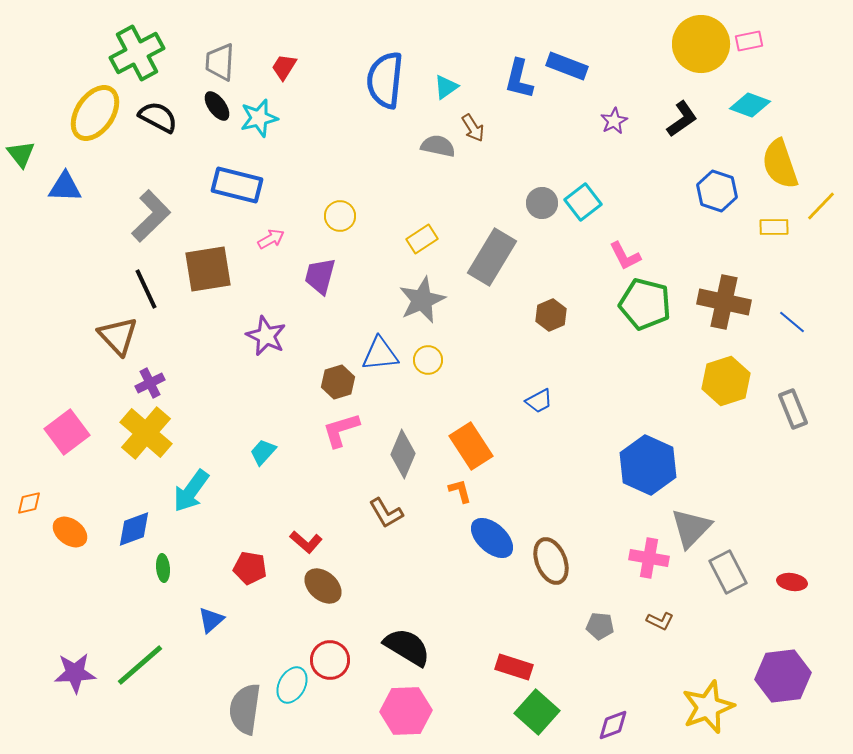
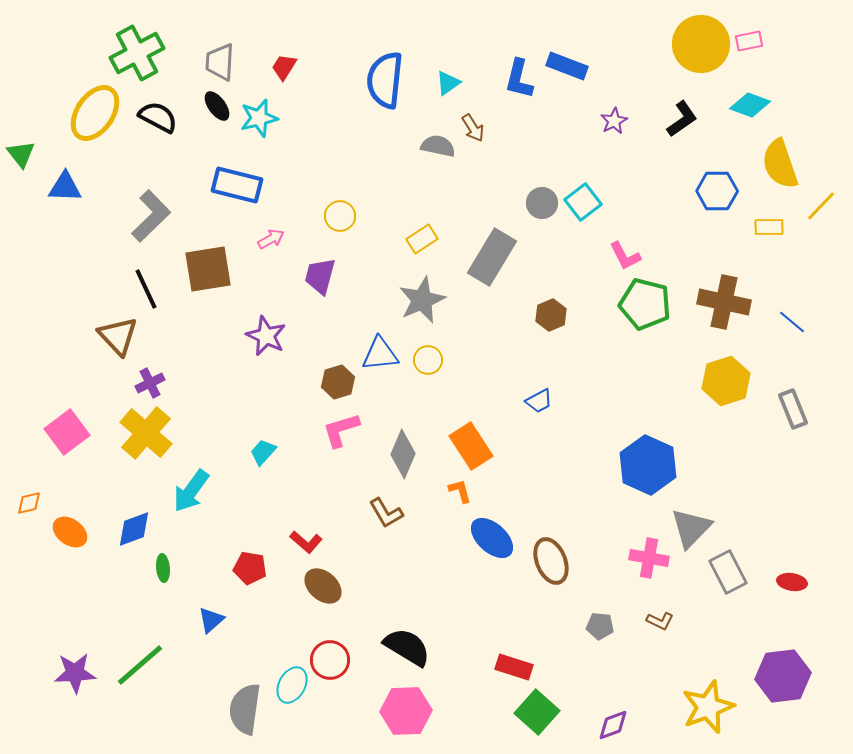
cyan triangle at (446, 87): moved 2 px right, 4 px up
blue hexagon at (717, 191): rotated 18 degrees counterclockwise
yellow rectangle at (774, 227): moved 5 px left
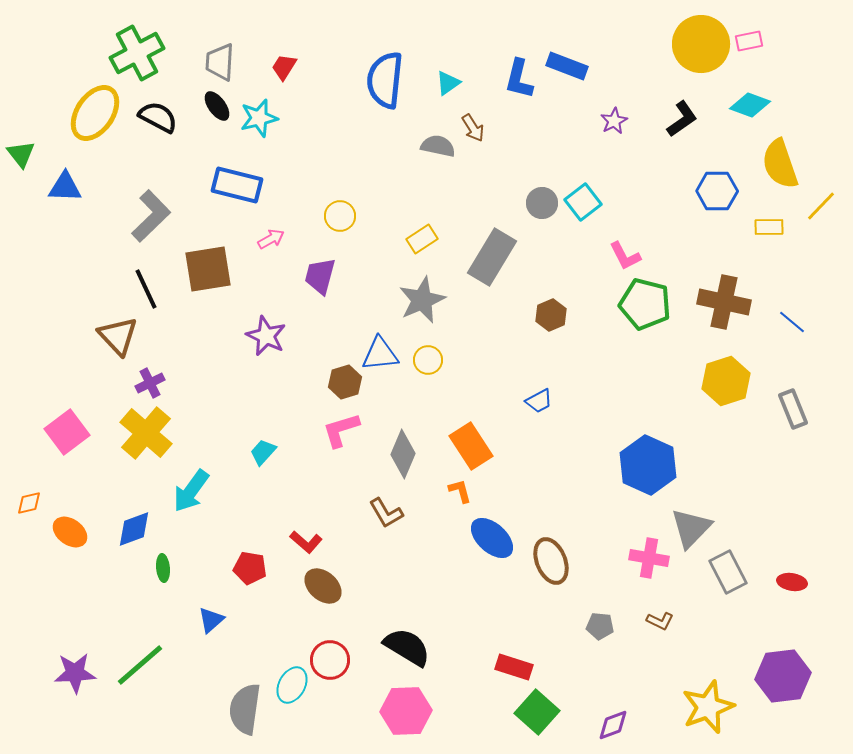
brown hexagon at (338, 382): moved 7 px right
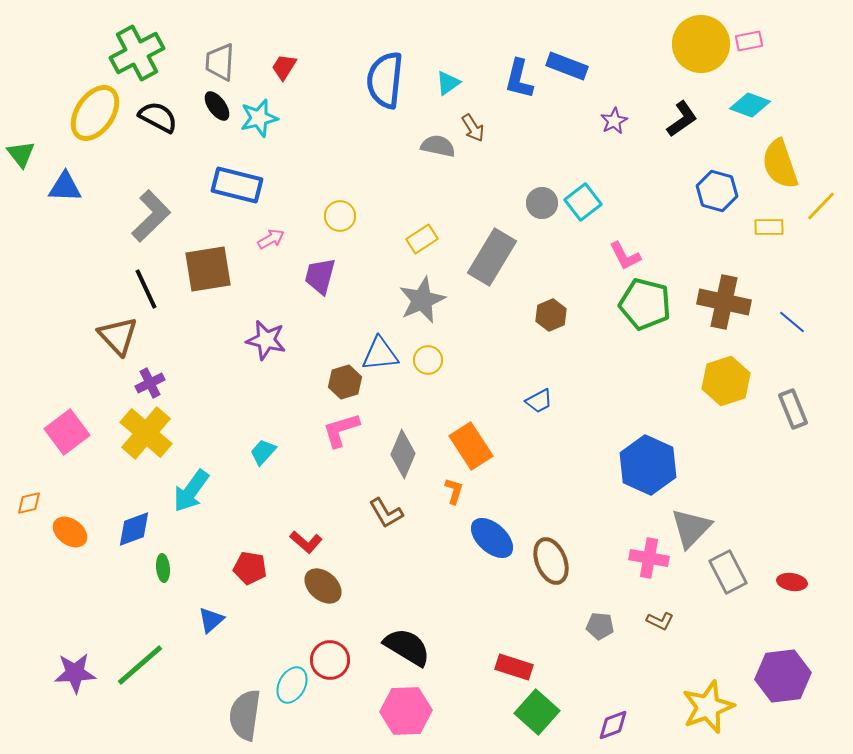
blue hexagon at (717, 191): rotated 15 degrees clockwise
purple star at (266, 336): moved 4 px down; rotated 12 degrees counterclockwise
orange L-shape at (460, 491): moved 6 px left; rotated 32 degrees clockwise
gray semicircle at (245, 709): moved 6 px down
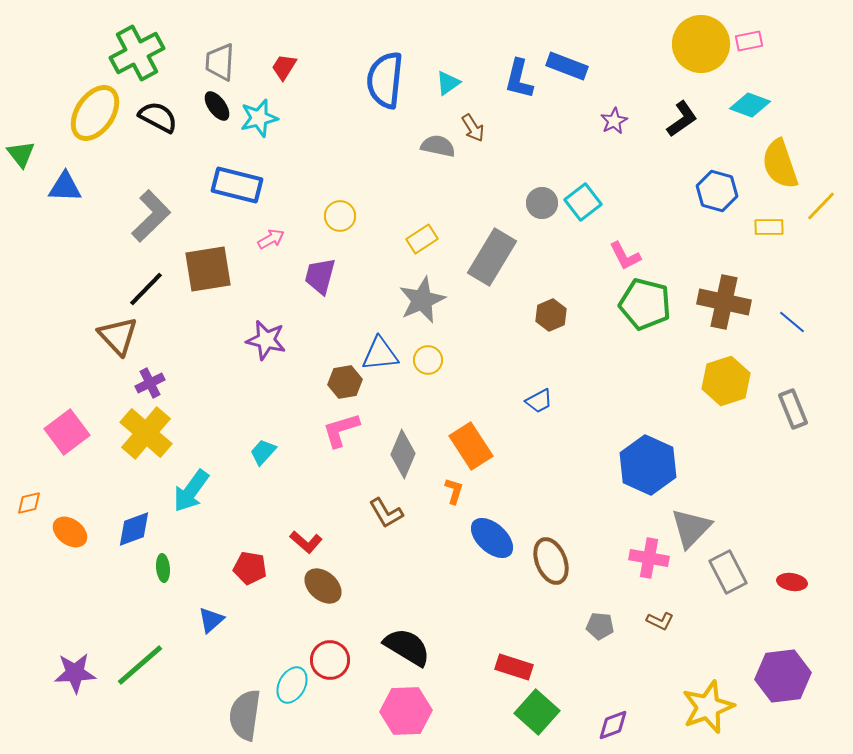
black line at (146, 289): rotated 69 degrees clockwise
brown hexagon at (345, 382): rotated 8 degrees clockwise
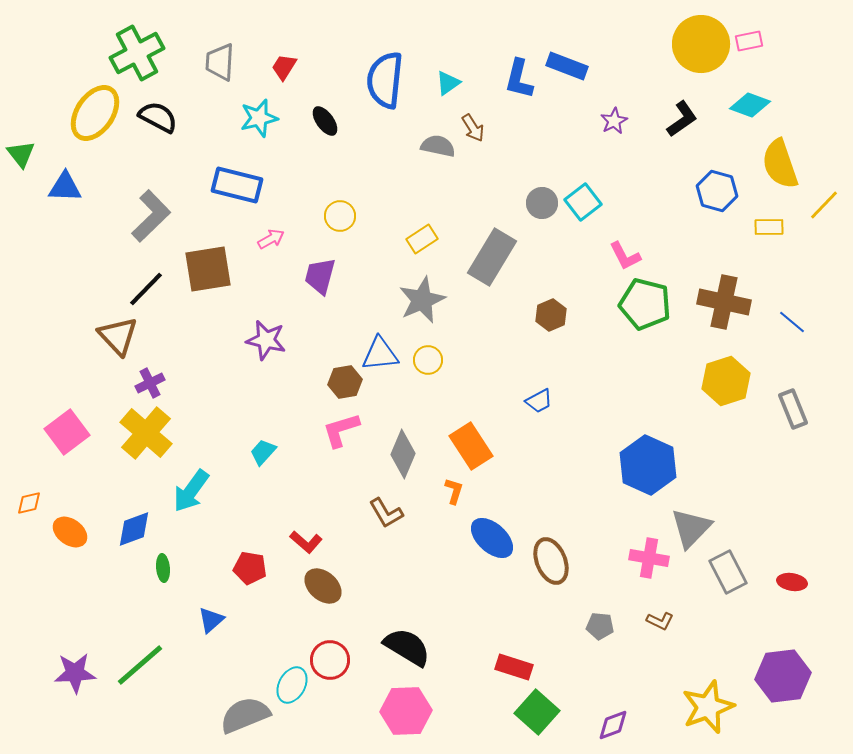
black ellipse at (217, 106): moved 108 px right, 15 px down
yellow line at (821, 206): moved 3 px right, 1 px up
gray semicircle at (245, 715): rotated 60 degrees clockwise
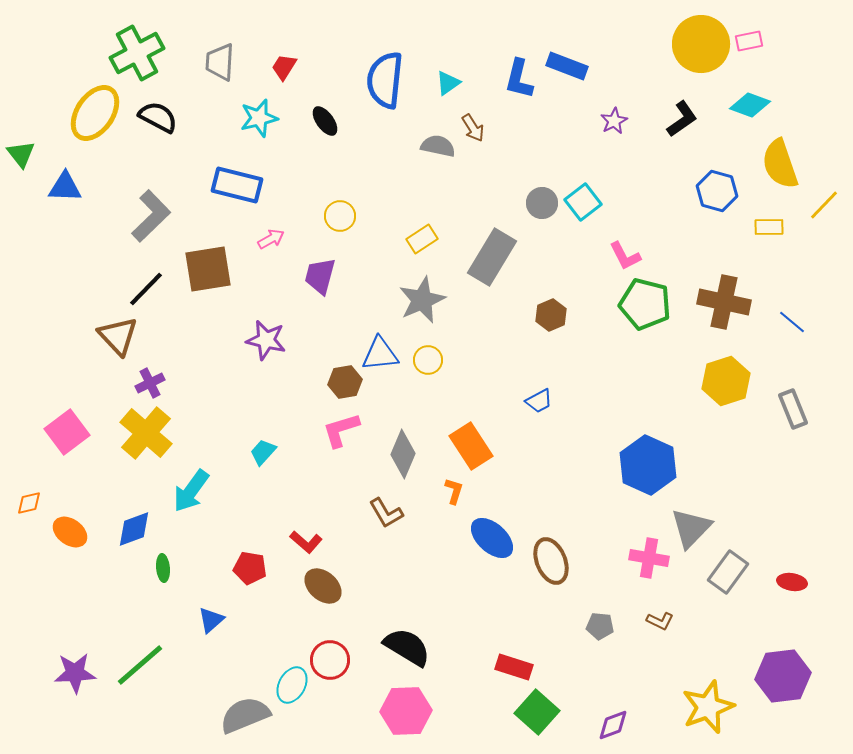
gray rectangle at (728, 572): rotated 63 degrees clockwise
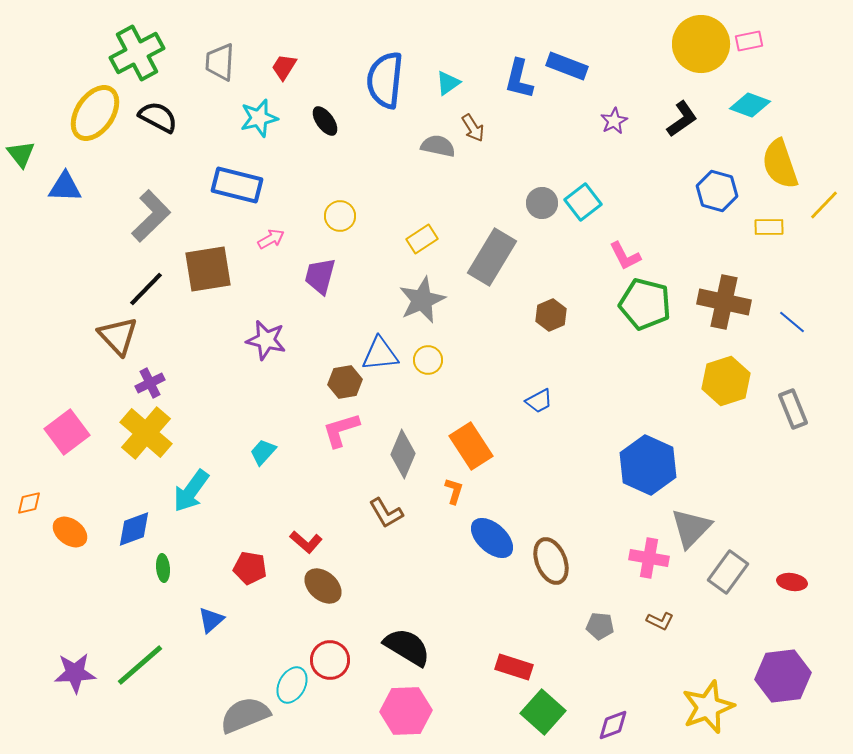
green square at (537, 712): moved 6 px right
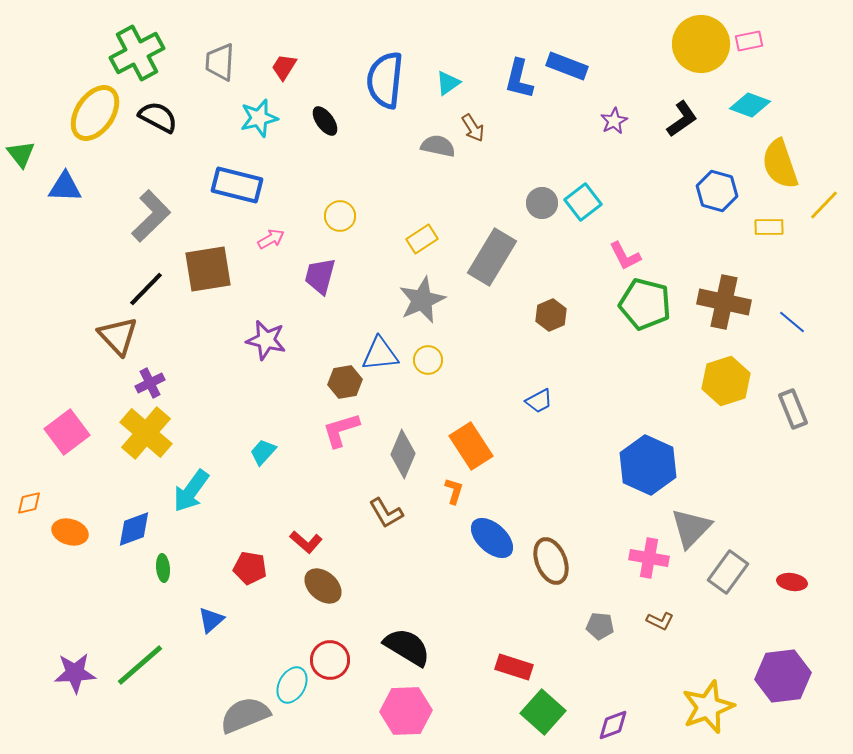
orange ellipse at (70, 532): rotated 20 degrees counterclockwise
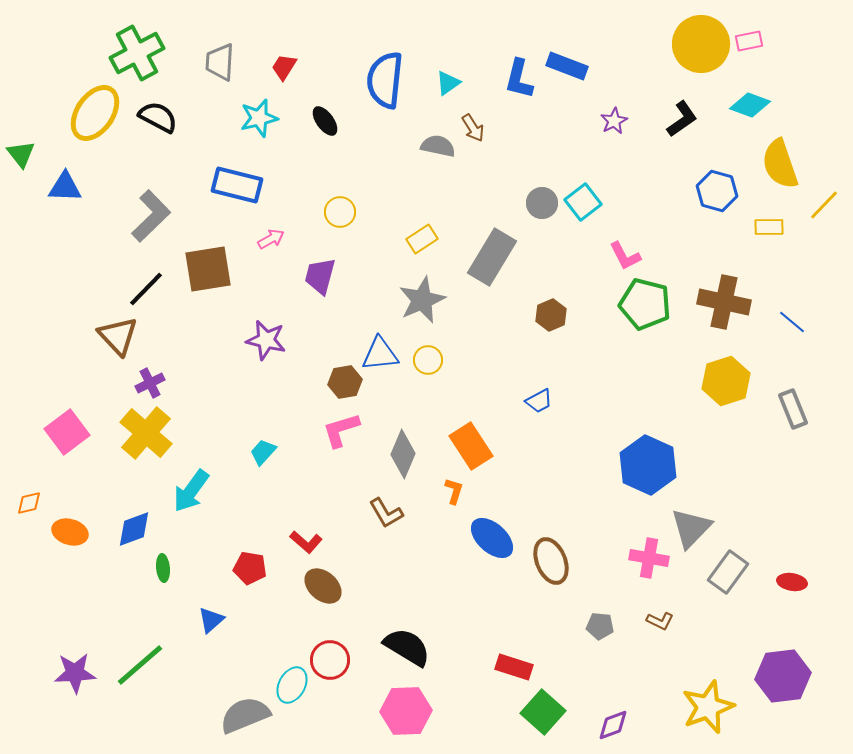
yellow circle at (340, 216): moved 4 px up
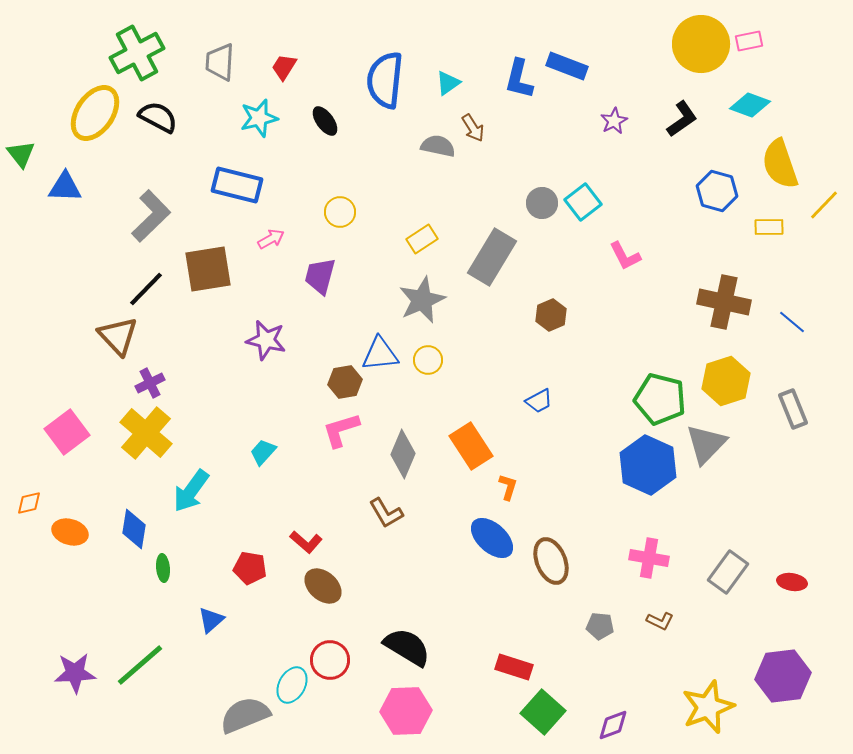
green pentagon at (645, 304): moved 15 px right, 95 px down
orange L-shape at (454, 491): moved 54 px right, 4 px up
gray triangle at (691, 528): moved 15 px right, 84 px up
blue diamond at (134, 529): rotated 60 degrees counterclockwise
